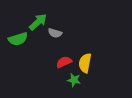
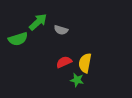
gray semicircle: moved 6 px right, 3 px up
green star: moved 3 px right
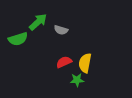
green star: rotated 16 degrees counterclockwise
